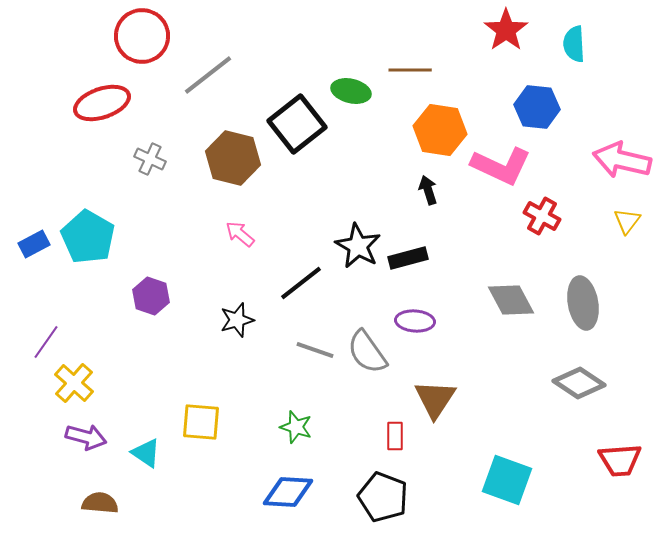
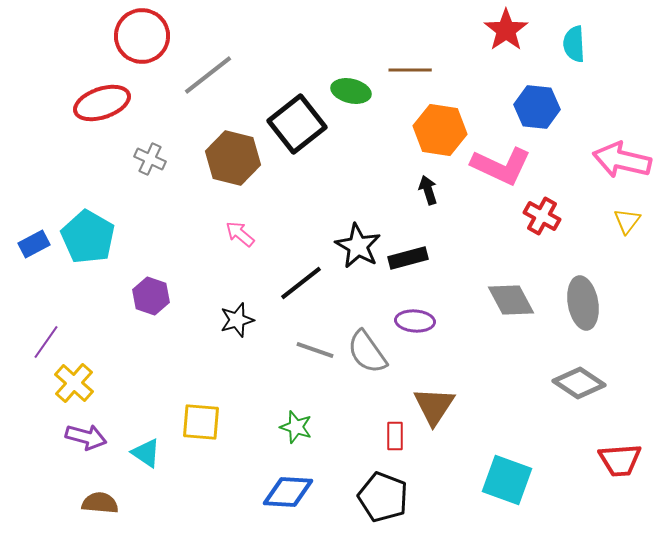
brown triangle at (435, 399): moved 1 px left, 7 px down
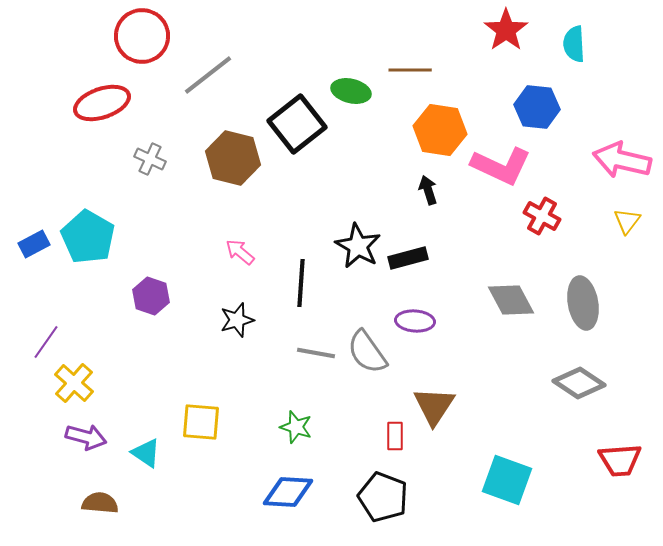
pink arrow at (240, 234): moved 18 px down
black line at (301, 283): rotated 48 degrees counterclockwise
gray line at (315, 350): moved 1 px right, 3 px down; rotated 9 degrees counterclockwise
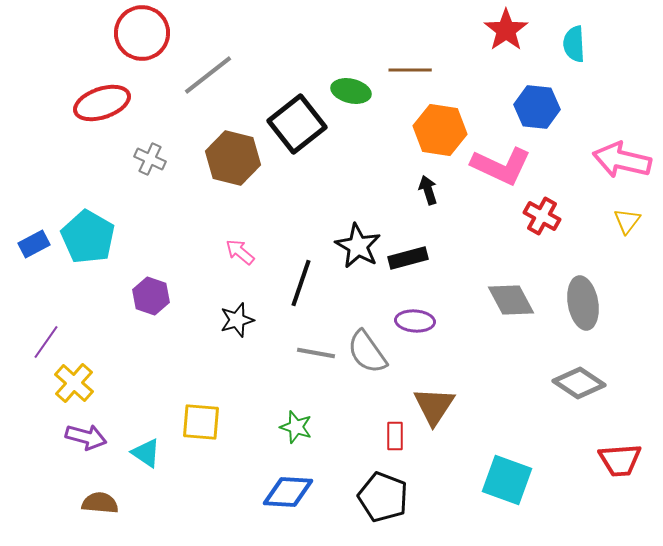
red circle at (142, 36): moved 3 px up
black line at (301, 283): rotated 15 degrees clockwise
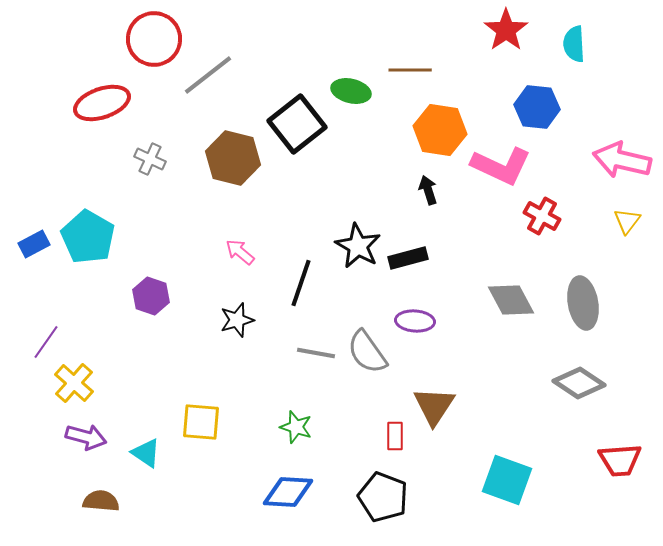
red circle at (142, 33): moved 12 px right, 6 px down
brown semicircle at (100, 503): moved 1 px right, 2 px up
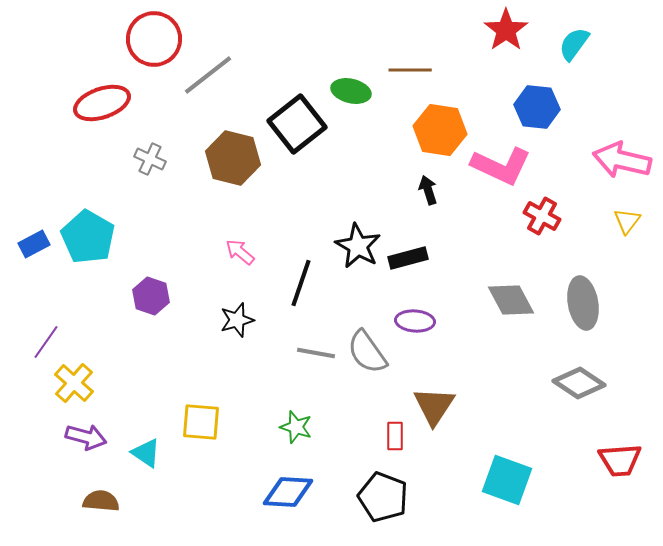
cyan semicircle at (574, 44): rotated 39 degrees clockwise
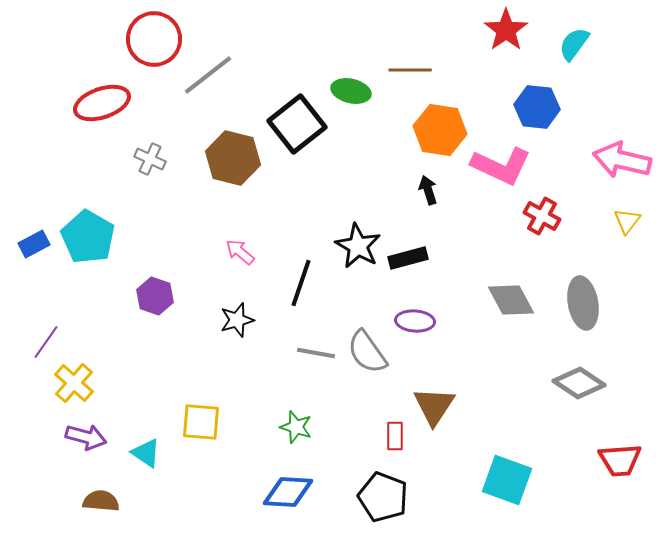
purple hexagon at (151, 296): moved 4 px right
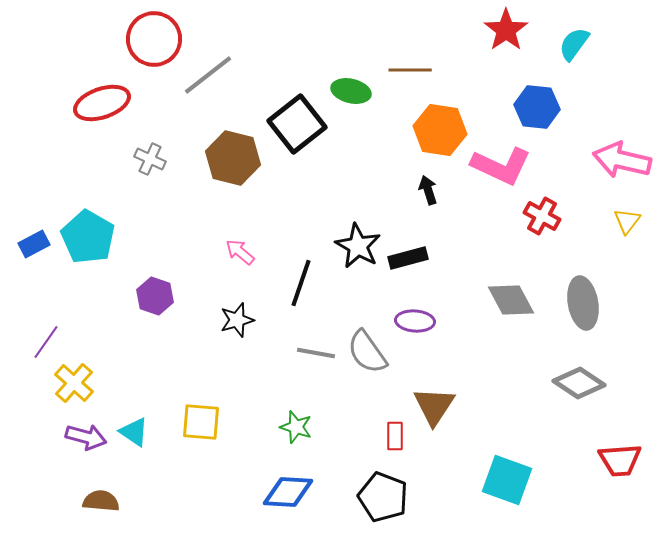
cyan triangle at (146, 453): moved 12 px left, 21 px up
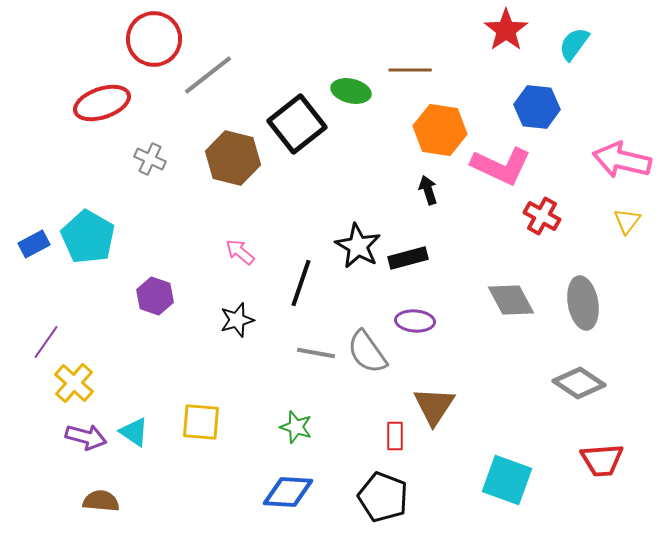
red trapezoid at (620, 460): moved 18 px left
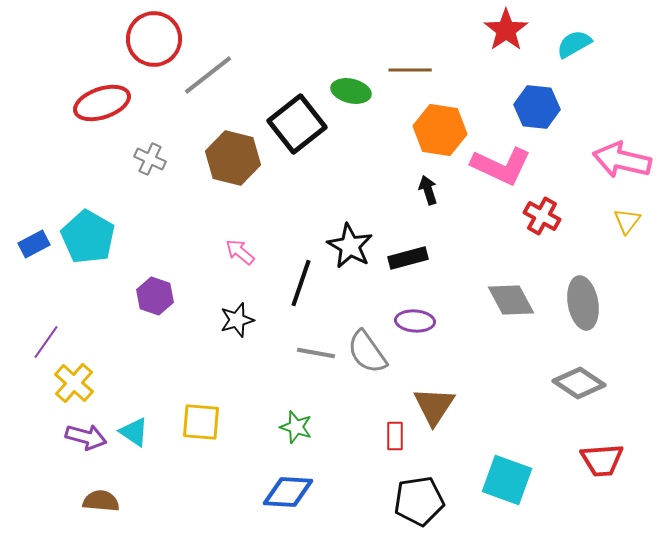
cyan semicircle at (574, 44): rotated 24 degrees clockwise
black star at (358, 246): moved 8 px left
black pentagon at (383, 497): moved 36 px right, 4 px down; rotated 30 degrees counterclockwise
